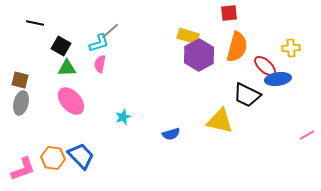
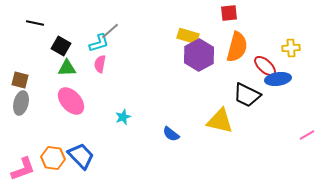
blue semicircle: rotated 54 degrees clockwise
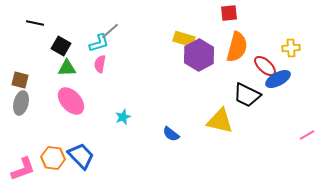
yellow rectangle: moved 4 px left, 3 px down
blue ellipse: rotated 20 degrees counterclockwise
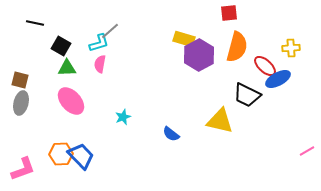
pink line: moved 16 px down
orange hexagon: moved 8 px right, 4 px up; rotated 10 degrees counterclockwise
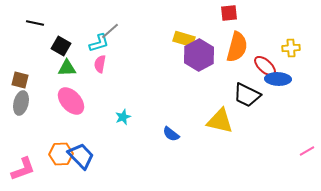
blue ellipse: rotated 30 degrees clockwise
